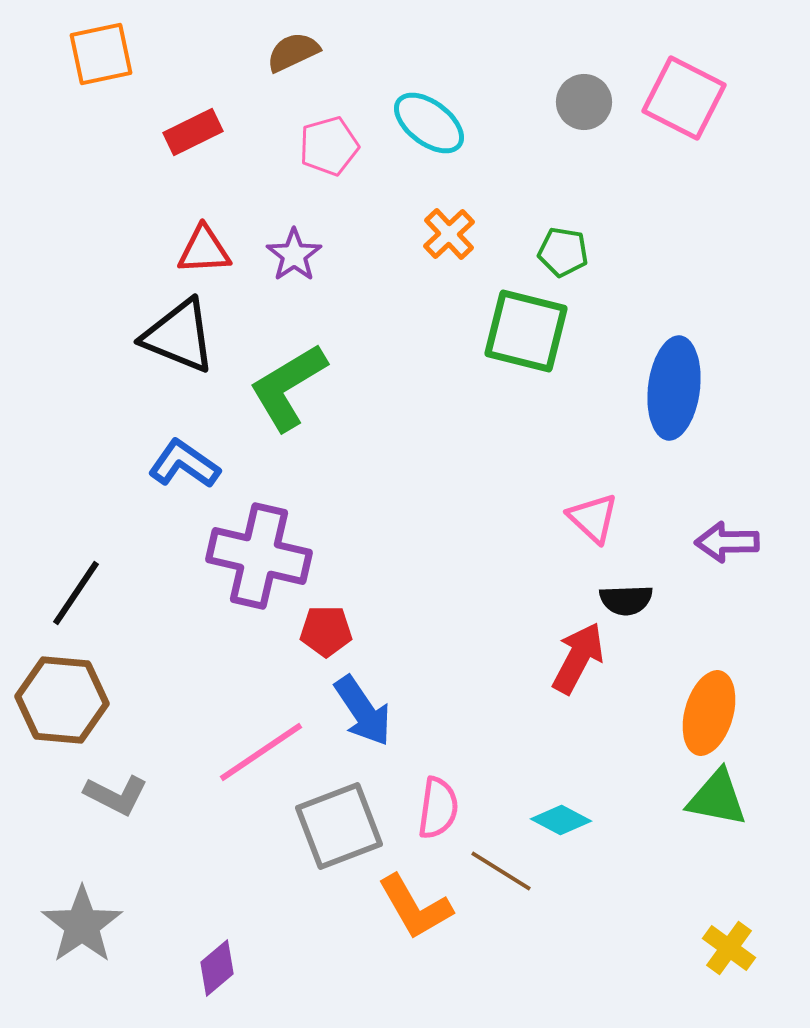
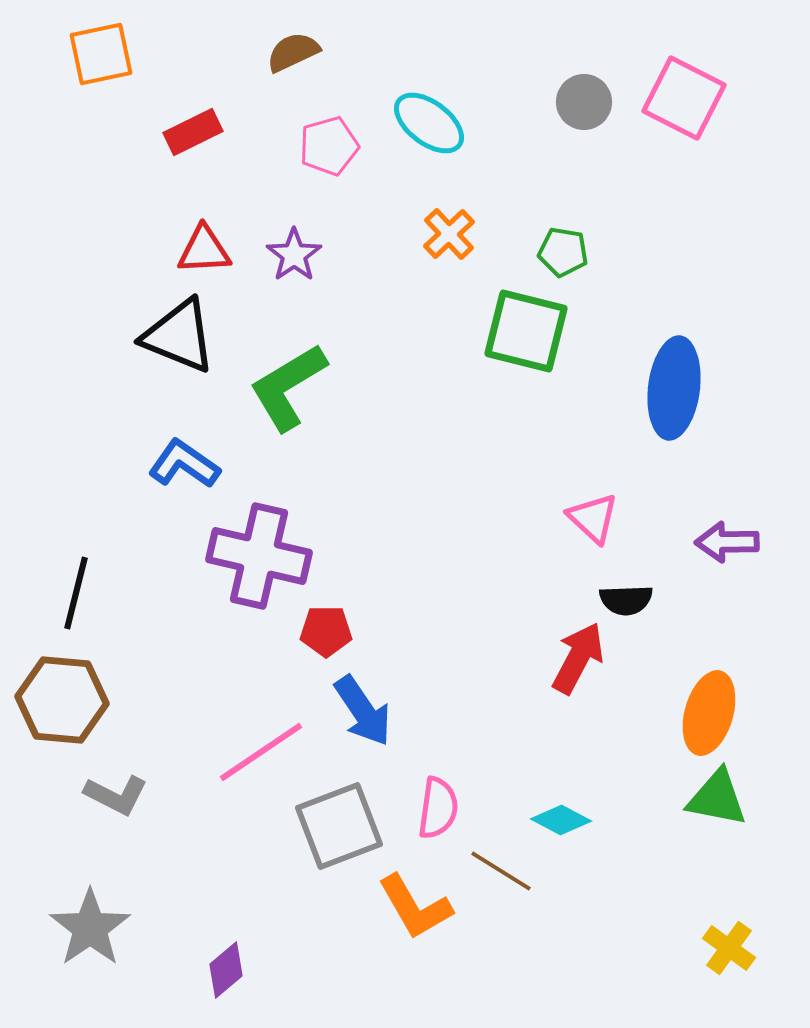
black line: rotated 20 degrees counterclockwise
gray star: moved 8 px right, 3 px down
purple diamond: moved 9 px right, 2 px down
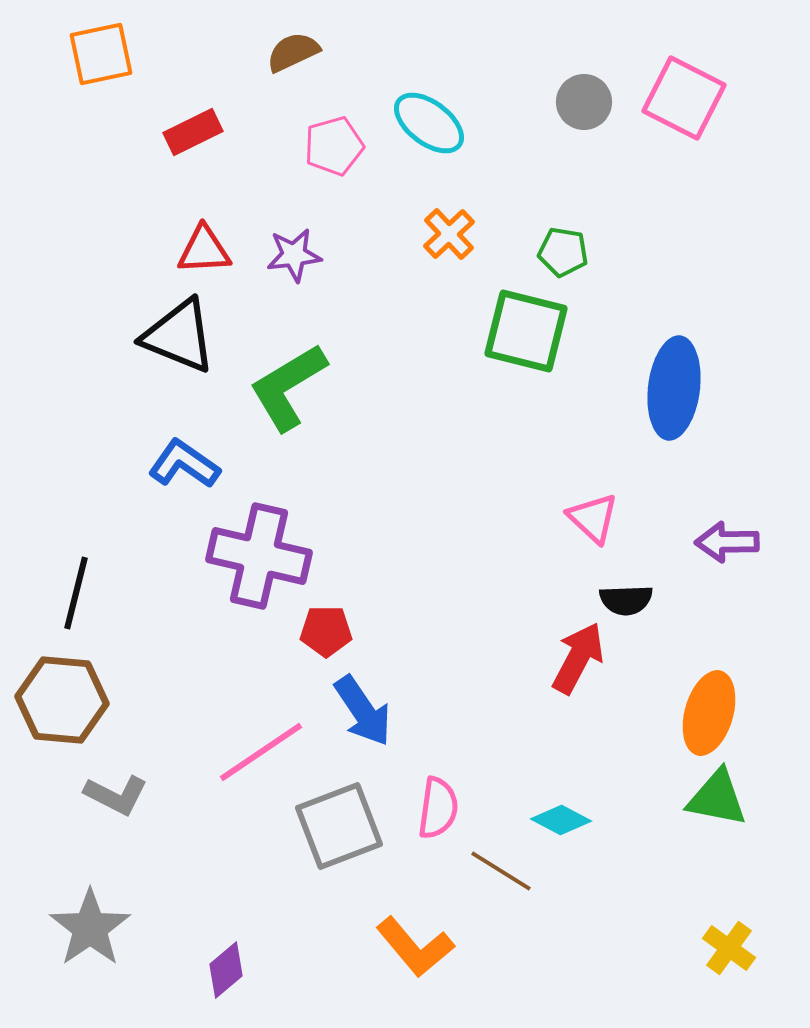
pink pentagon: moved 5 px right
purple star: rotated 28 degrees clockwise
orange L-shape: moved 40 px down; rotated 10 degrees counterclockwise
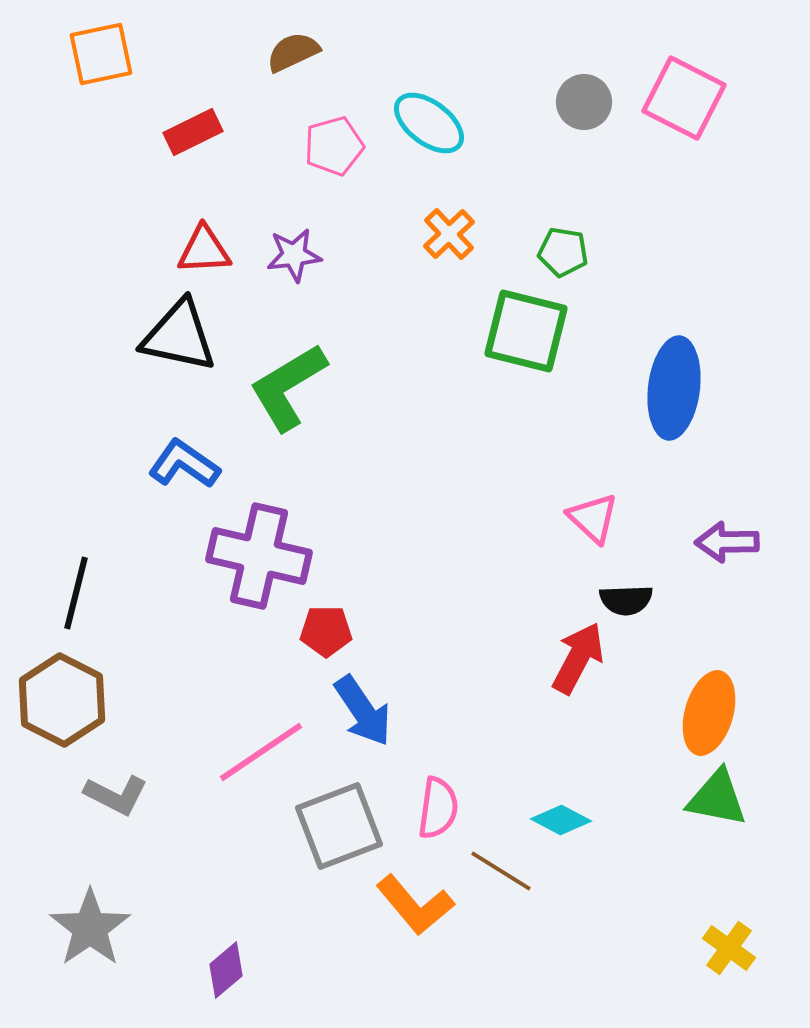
black triangle: rotated 10 degrees counterclockwise
brown hexagon: rotated 22 degrees clockwise
orange L-shape: moved 42 px up
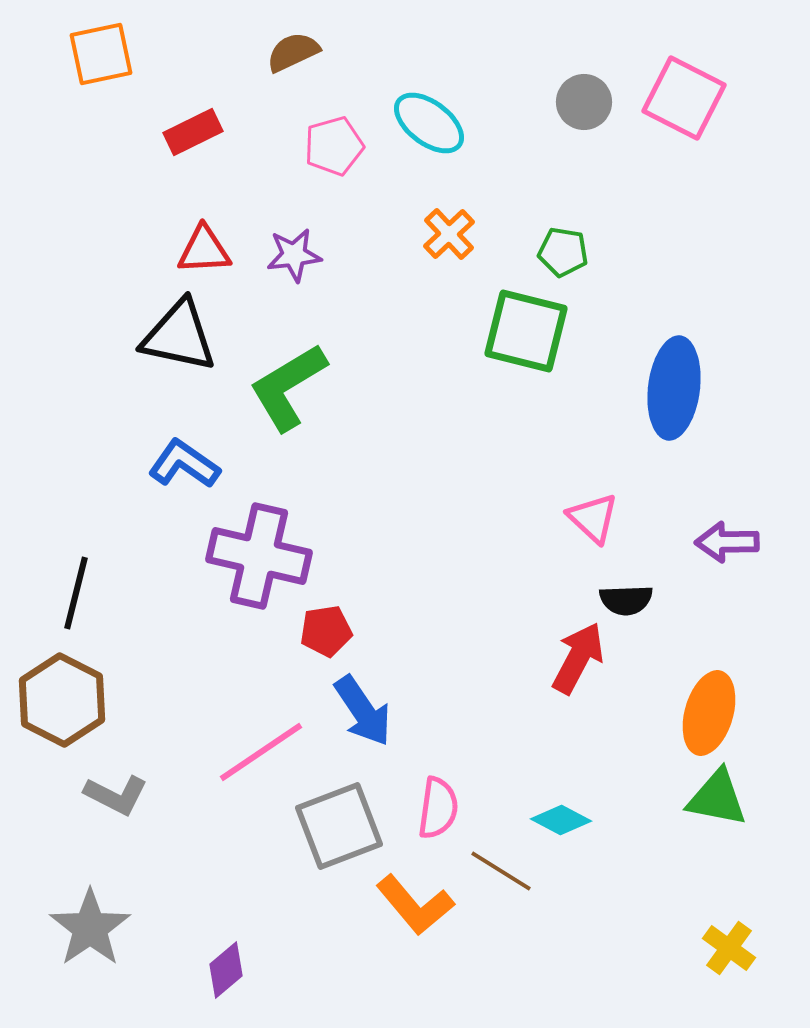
red pentagon: rotated 9 degrees counterclockwise
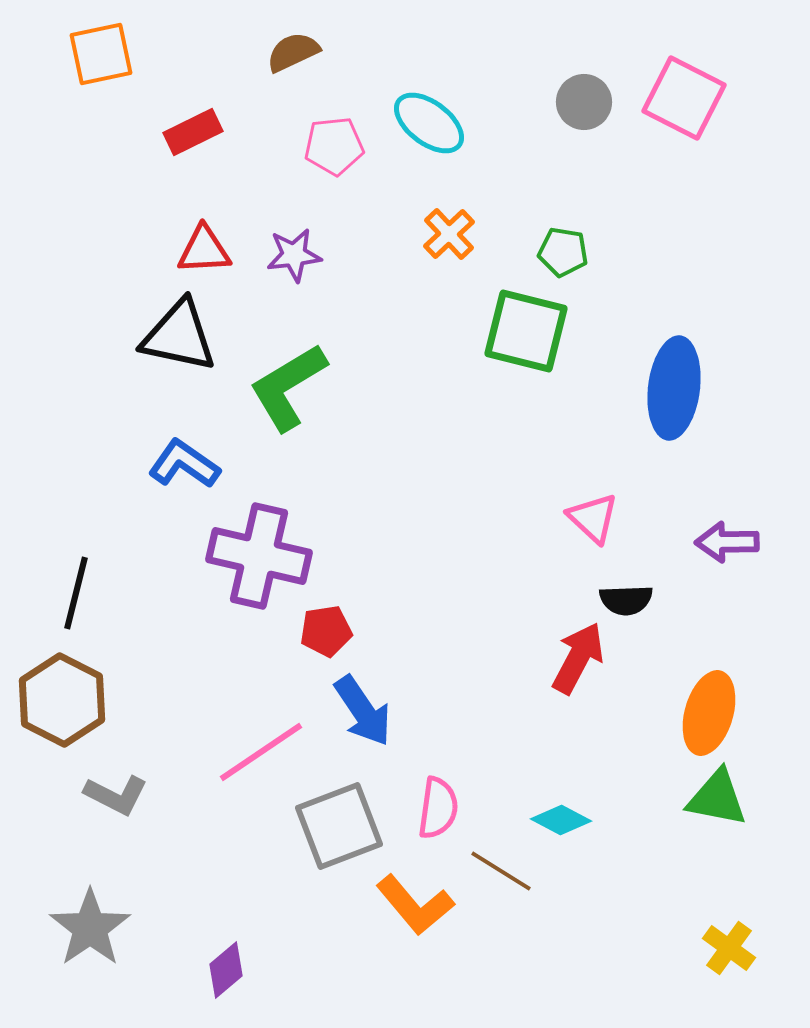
pink pentagon: rotated 10 degrees clockwise
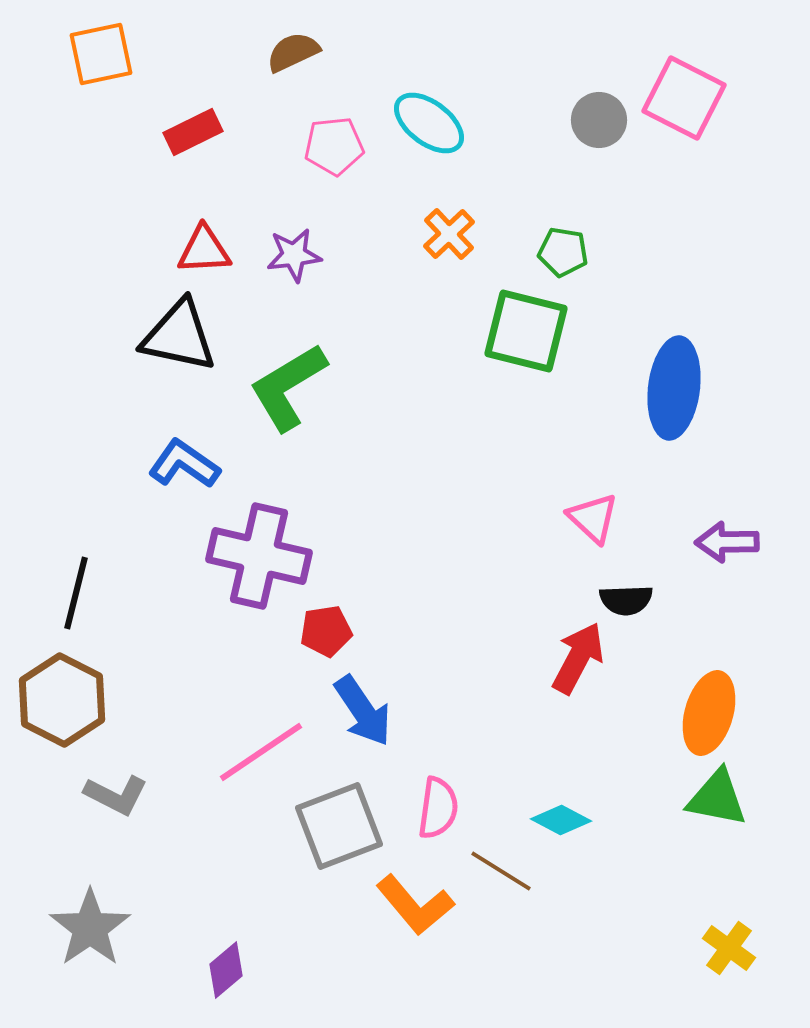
gray circle: moved 15 px right, 18 px down
